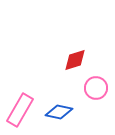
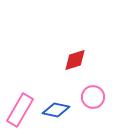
pink circle: moved 3 px left, 9 px down
blue diamond: moved 3 px left, 2 px up
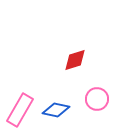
pink circle: moved 4 px right, 2 px down
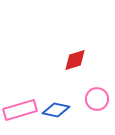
pink rectangle: rotated 44 degrees clockwise
